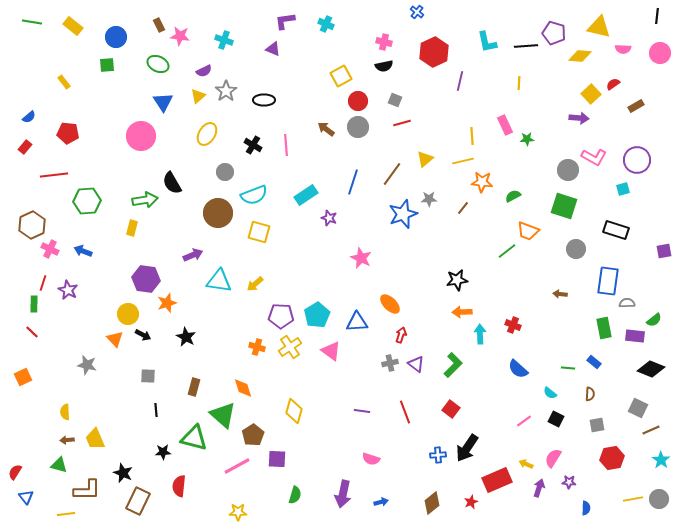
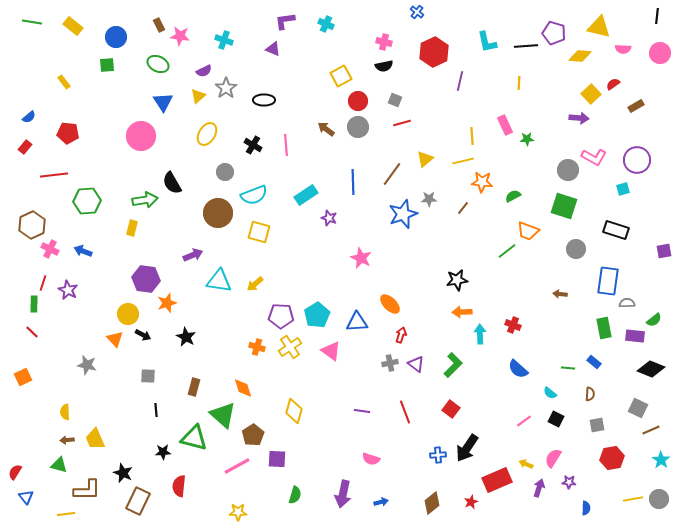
gray star at (226, 91): moved 3 px up
blue line at (353, 182): rotated 20 degrees counterclockwise
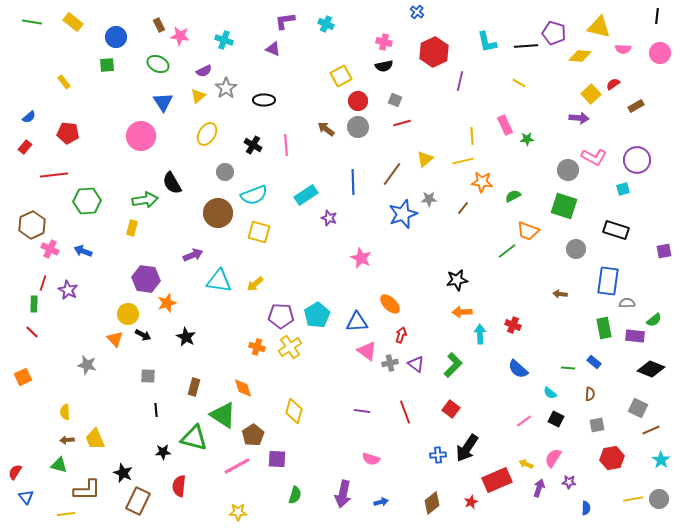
yellow rectangle at (73, 26): moved 4 px up
yellow line at (519, 83): rotated 64 degrees counterclockwise
pink triangle at (331, 351): moved 36 px right
green triangle at (223, 415): rotated 8 degrees counterclockwise
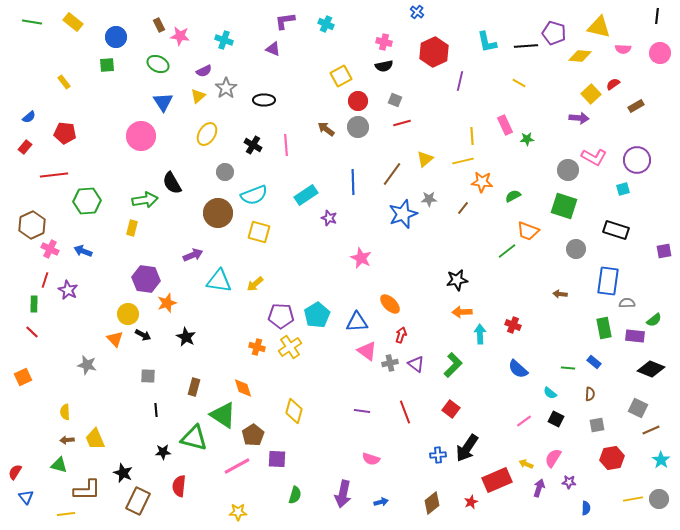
red pentagon at (68, 133): moved 3 px left
red line at (43, 283): moved 2 px right, 3 px up
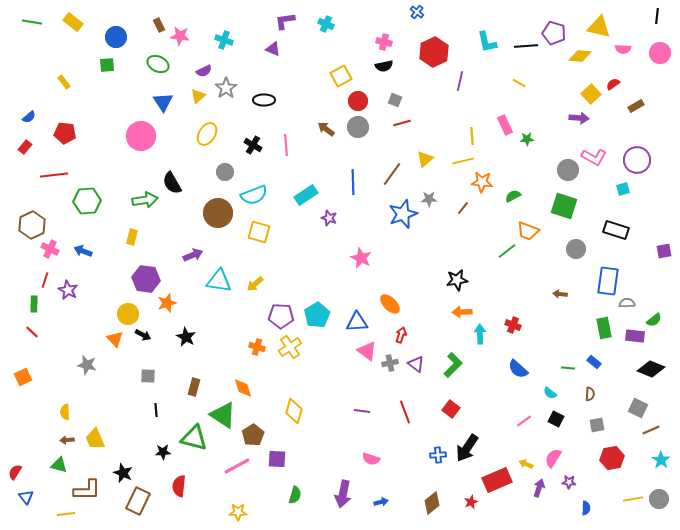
yellow rectangle at (132, 228): moved 9 px down
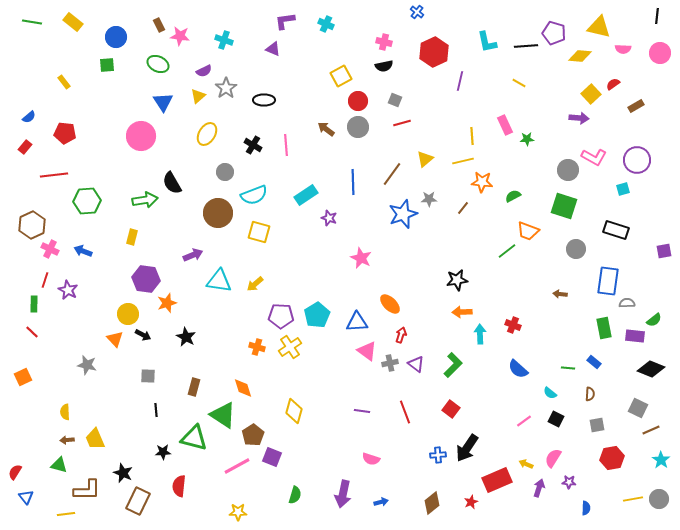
purple square at (277, 459): moved 5 px left, 2 px up; rotated 18 degrees clockwise
